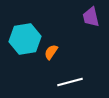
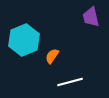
cyan hexagon: moved 1 px left, 1 px down; rotated 12 degrees counterclockwise
orange semicircle: moved 1 px right, 4 px down
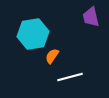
cyan hexagon: moved 9 px right, 6 px up; rotated 12 degrees clockwise
white line: moved 5 px up
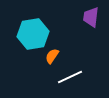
purple trapezoid: rotated 20 degrees clockwise
white line: rotated 10 degrees counterclockwise
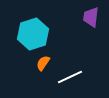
cyan hexagon: rotated 8 degrees counterclockwise
orange semicircle: moved 9 px left, 7 px down
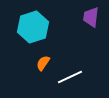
cyan hexagon: moved 7 px up
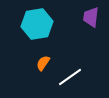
cyan hexagon: moved 4 px right, 3 px up; rotated 8 degrees clockwise
white line: rotated 10 degrees counterclockwise
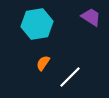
purple trapezoid: rotated 115 degrees clockwise
white line: rotated 10 degrees counterclockwise
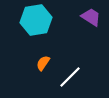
cyan hexagon: moved 1 px left, 4 px up
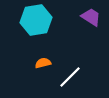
orange semicircle: rotated 42 degrees clockwise
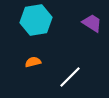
purple trapezoid: moved 1 px right, 6 px down
orange semicircle: moved 10 px left, 1 px up
